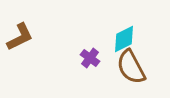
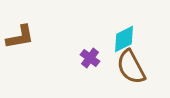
brown L-shape: rotated 16 degrees clockwise
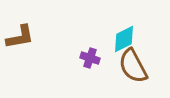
purple cross: rotated 18 degrees counterclockwise
brown semicircle: moved 2 px right, 1 px up
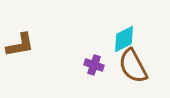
brown L-shape: moved 8 px down
purple cross: moved 4 px right, 7 px down
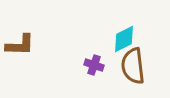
brown L-shape: rotated 12 degrees clockwise
brown semicircle: rotated 21 degrees clockwise
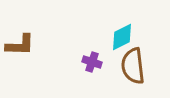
cyan diamond: moved 2 px left, 2 px up
purple cross: moved 2 px left, 3 px up
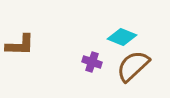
cyan diamond: rotated 48 degrees clockwise
brown semicircle: rotated 54 degrees clockwise
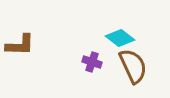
cyan diamond: moved 2 px left, 1 px down; rotated 16 degrees clockwise
brown semicircle: rotated 108 degrees clockwise
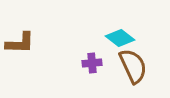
brown L-shape: moved 2 px up
purple cross: moved 1 px down; rotated 24 degrees counterclockwise
